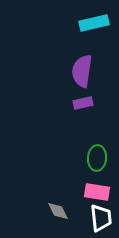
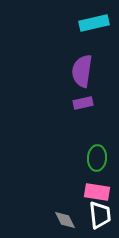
gray diamond: moved 7 px right, 9 px down
white trapezoid: moved 1 px left, 3 px up
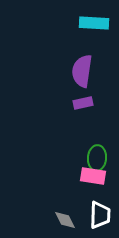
cyan rectangle: rotated 16 degrees clockwise
pink rectangle: moved 4 px left, 16 px up
white trapezoid: rotated 8 degrees clockwise
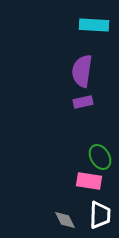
cyan rectangle: moved 2 px down
purple rectangle: moved 1 px up
green ellipse: moved 3 px right, 1 px up; rotated 35 degrees counterclockwise
pink rectangle: moved 4 px left, 5 px down
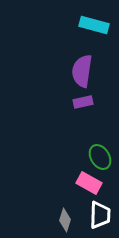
cyan rectangle: rotated 12 degrees clockwise
pink rectangle: moved 2 px down; rotated 20 degrees clockwise
gray diamond: rotated 45 degrees clockwise
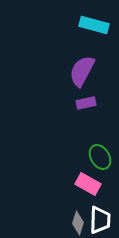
purple semicircle: rotated 20 degrees clockwise
purple rectangle: moved 3 px right, 1 px down
pink rectangle: moved 1 px left, 1 px down
white trapezoid: moved 5 px down
gray diamond: moved 13 px right, 3 px down
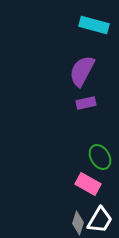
white trapezoid: rotated 28 degrees clockwise
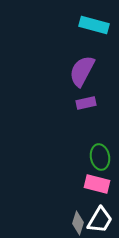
green ellipse: rotated 20 degrees clockwise
pink rectangle: moved 9 px right; rotated 15 degrees counterclockwise
